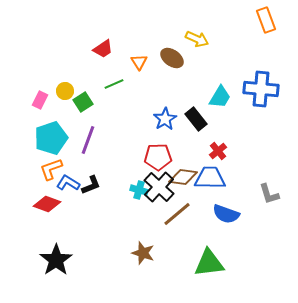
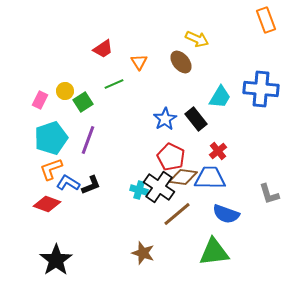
brown ellipse: moved 9 px right, 4 px down; rotated 15 degrees clockwise
red pentagon: moved 13 px right; rotated 28 degrees clockwise
black cross: rotated 8 degrees counterclockwise
green triangle: moved 5 px right, 11 px up
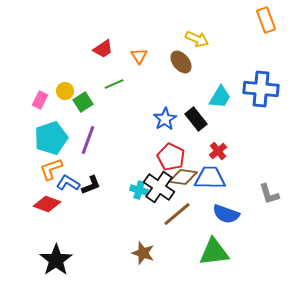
orange triangle: moved 6 px up
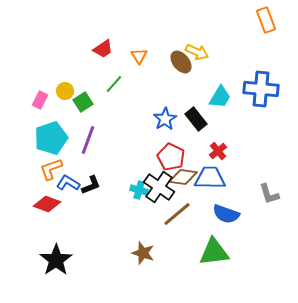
yellow arrow: moved 13 px down
green line: rotated 24 degrees counterclockwise
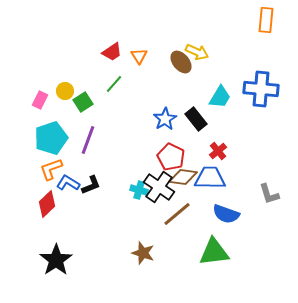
orange rectangle: rotated 25 degrees clockwise
red trapezoid: moved 9 px right, 3 px down
red diamond: rotated 64 degrees counterclockwise
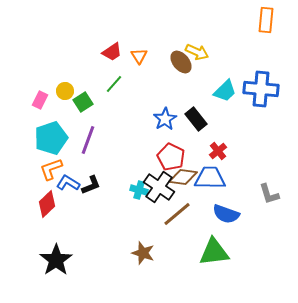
cyan trapezoid: moved 5 px right, 6 px up; rotated 15 degrees clockwise
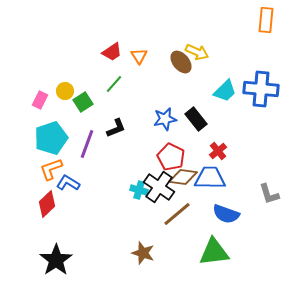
blue star: rotated 20 degrees clockwise
purple line: moved 1 px left, 4 px down
black L-shape: moved 25 px right, 57 px up
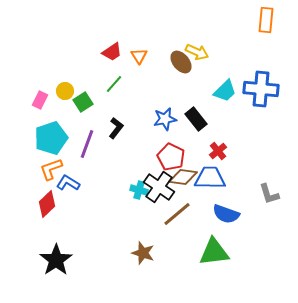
black L-shape: rotated 30 degrees counterclockwise
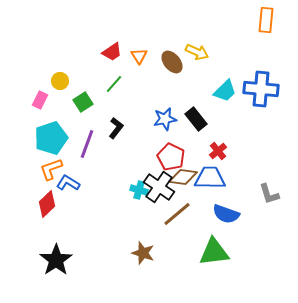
brown ellipse: moved 9 px left
yellow circle: moved 5 px left, 10 px up
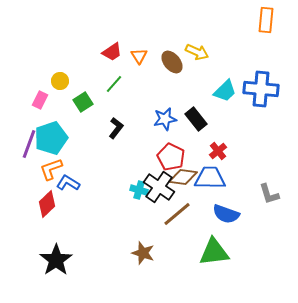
purple line: moved 58 px left
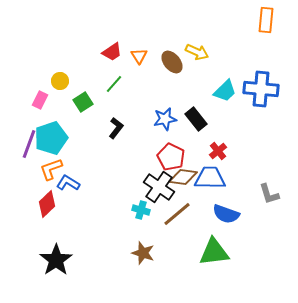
cyan cross: moved 2 px right, 20 px down
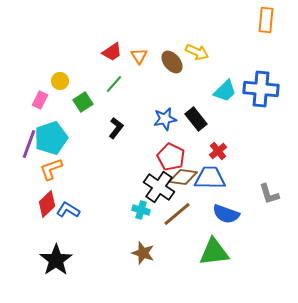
blue L-shape: moved 27 px down
